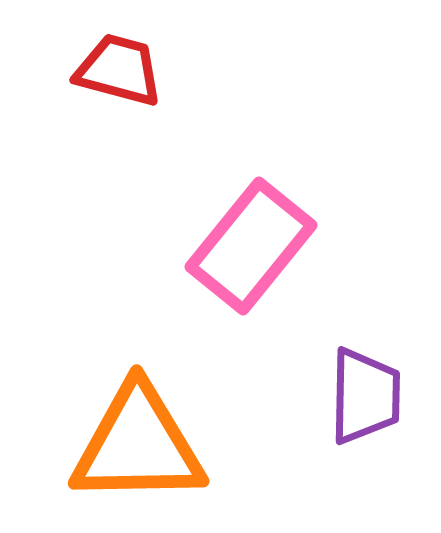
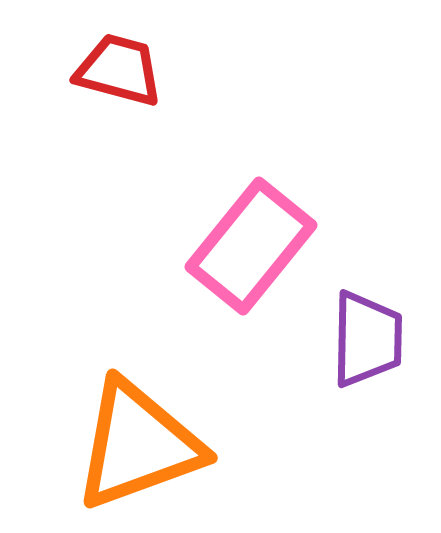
purple trapezoid: moved 2 px right, 57 px up
orange triangle: rotated 19 degrees counterclockwise
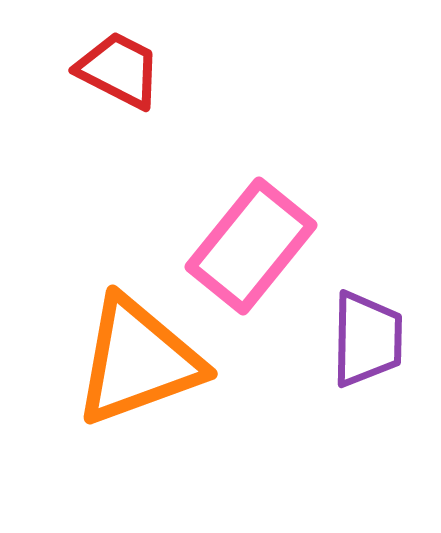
red trapezoid: rotated 12 degrees clockwise
orange triangle: moved 84 px up
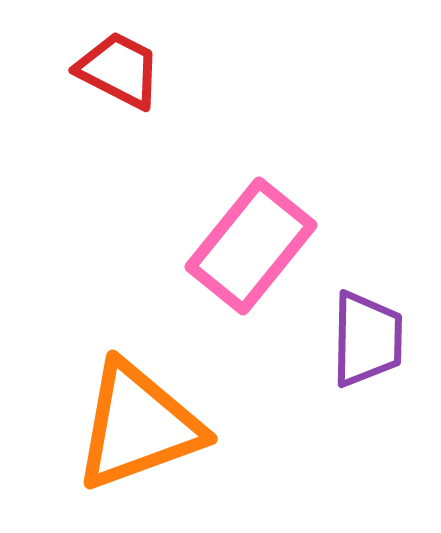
orange triangle: moved 65 px down
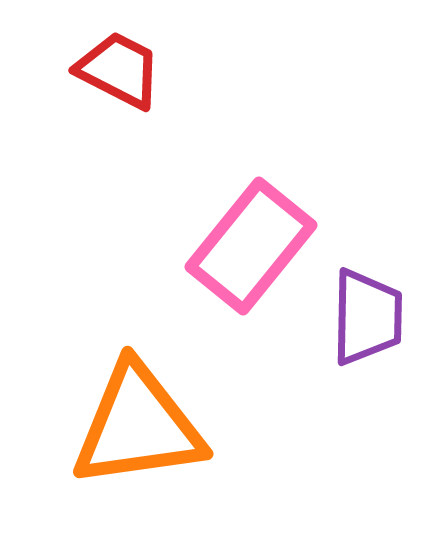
purple trapezoid: moved 22 px up
orange triangle: rotated 12 degrees clockwise
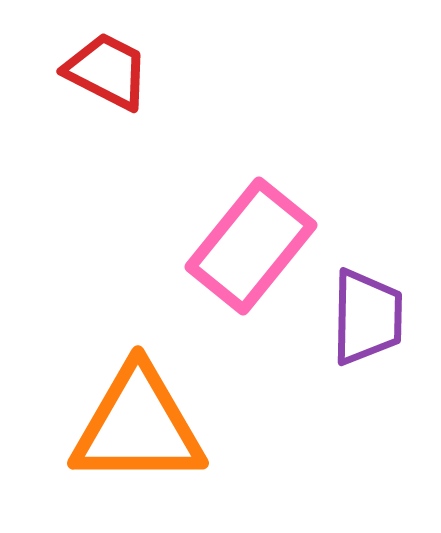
red trapezoid: moved 12 px left, 1 px down
orange triangle: rotated 8 degrees clockwise
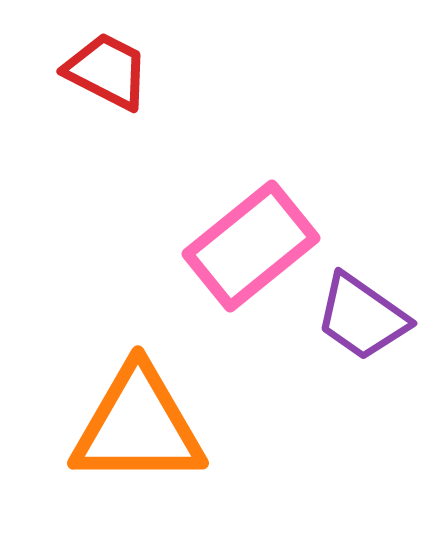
pink rectangle: rotated 12 degrees clockwise
purple trapezoid: moved 5 px left; rotated 124 degrees clockwise
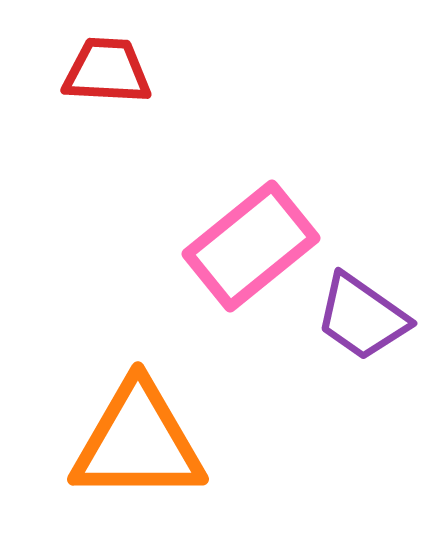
red trapezoid: rotated 24 degrees counterclockwise
orange triangle: moved 16 px down
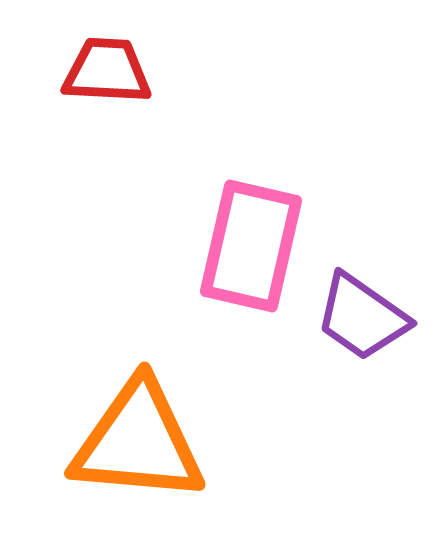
pink rectangle: rotated 38 degrees counterclockwise
orange triangle: rotated 5 degrees clockwise
